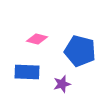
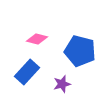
blue rectangle: rotated 50 degrees counterclockwise
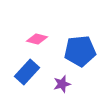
blue pentagon: rotated 20 degrees counterclockwise
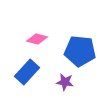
blue pentagon: rotated 12 degrees clockwise
purple star: moved 3 px right, 2 px up; rotated 24 degrees clockwise
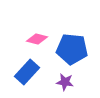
blue pentagon: moved 8 px left, 2 px up
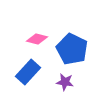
blue pentagon: rotated 20 degrees clockwise
blue rectangle: moved 1 px right
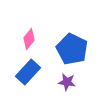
pink diamond: moved 8 px left; rotated 65 degrees counterclockwise
purple star: moved 2 px right
